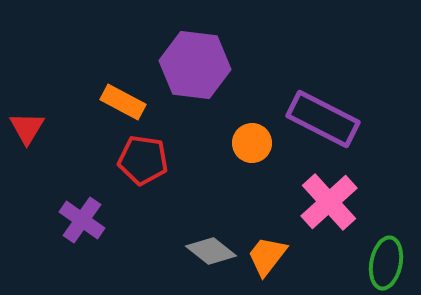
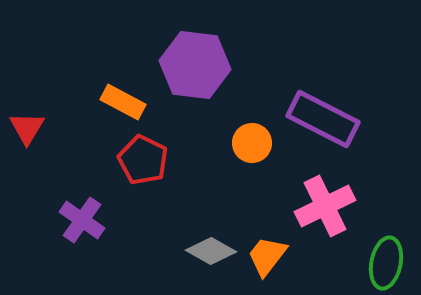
red pentagon: rotated 18 degrees clockwise
pink cross: moved 4 px left, 4 px down; rotated 16 degrees clockwise
gray diamond: rotated 9 degrees counterclockwise
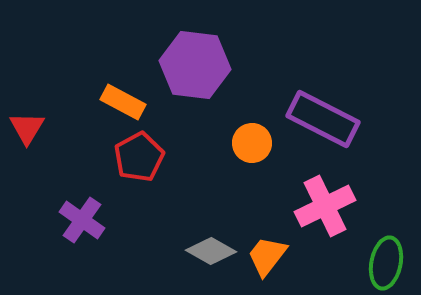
red pentagon: moved 4 px left, 3 px up; rotated 18 degrees clockwise
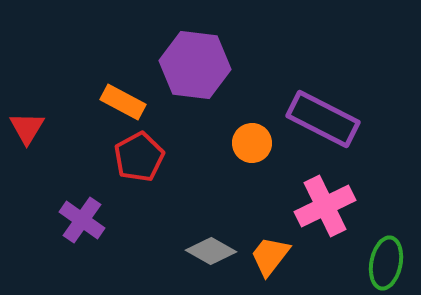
orange trapezoid: moved 3 px right
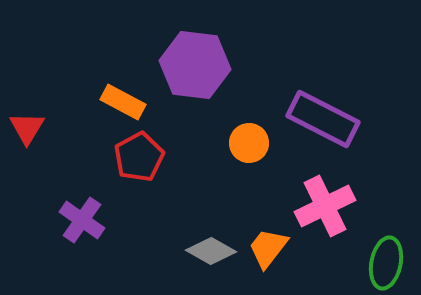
orange circle: moved 3 px left
orange trapezoid: moved 2 px left, 8 px up
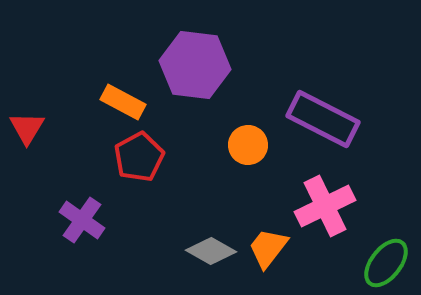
orange circle: moved 1 px left, 2 px down
green ellipse: rotated 27 degrees clockwise
